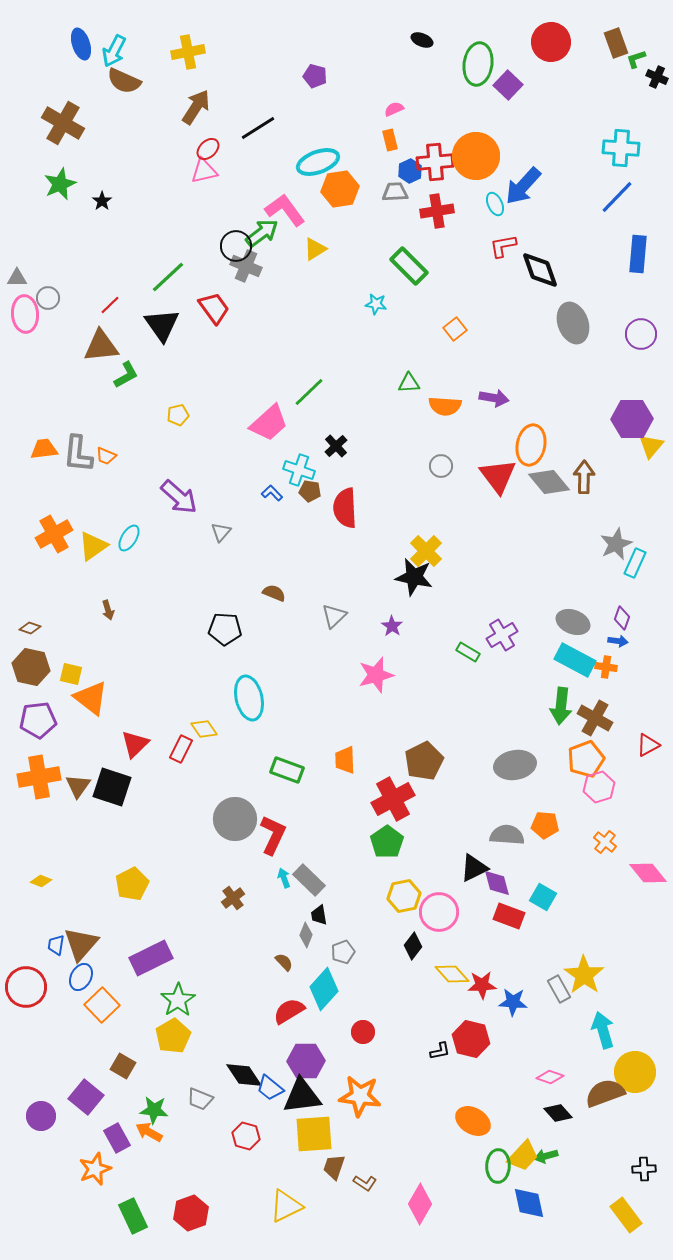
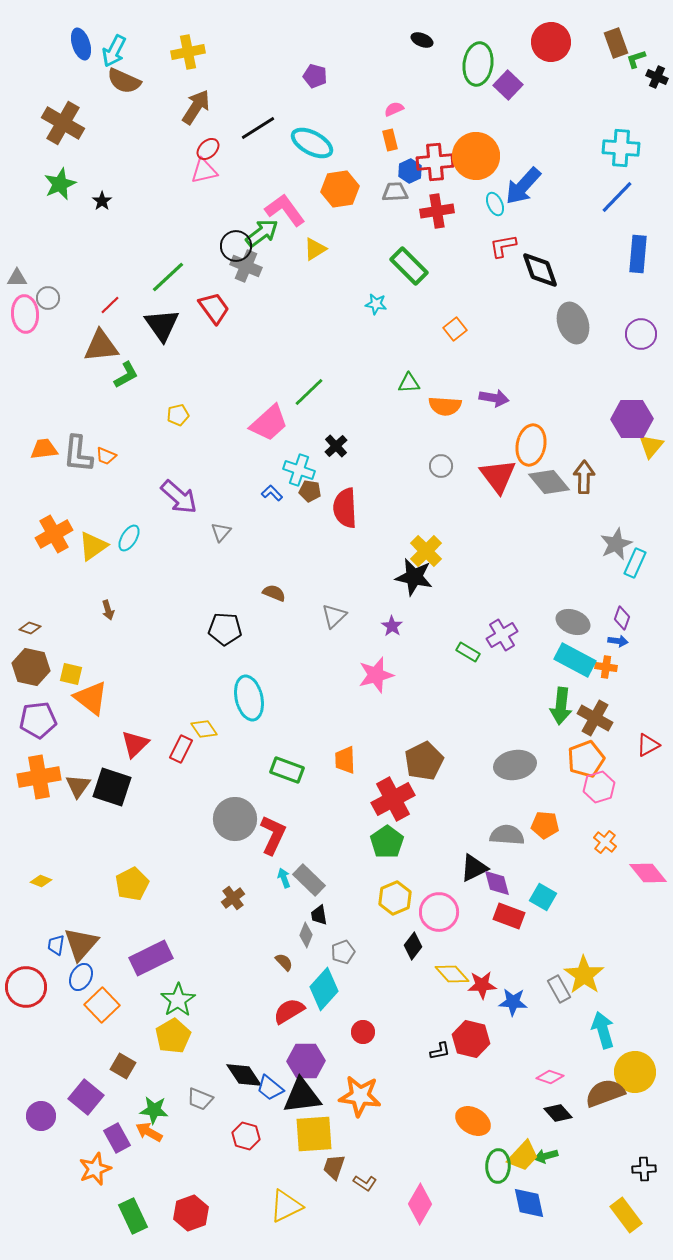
cyan ellipse at (318, 162): moved 6 px left, 19 px up; rotated 48 degrees clockwise
yellow hexagon at (404, 896): moved 9 px left, 2 px down; rotated 12 degrees counterclockwise
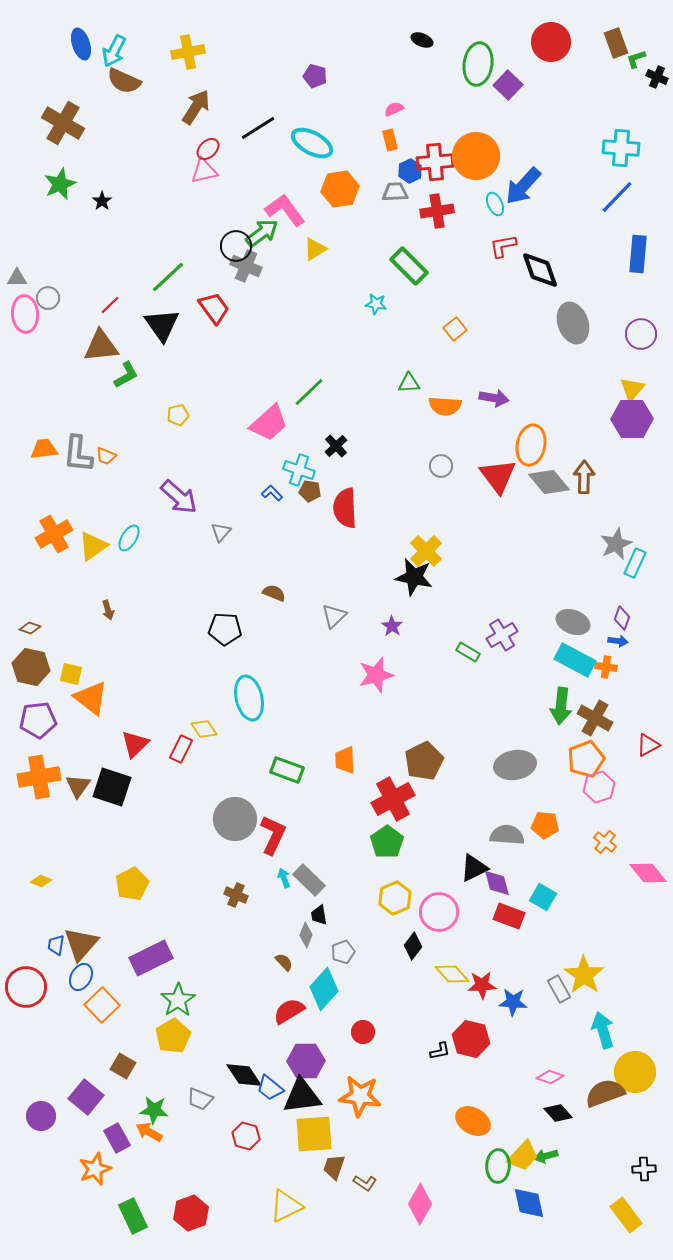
yellow triangle at (651, 446): moved 19 px left, 57 px up
brown cross at (233, 898): moved 3 px right, 3 px up; rotated 30 degrees counterclockwise
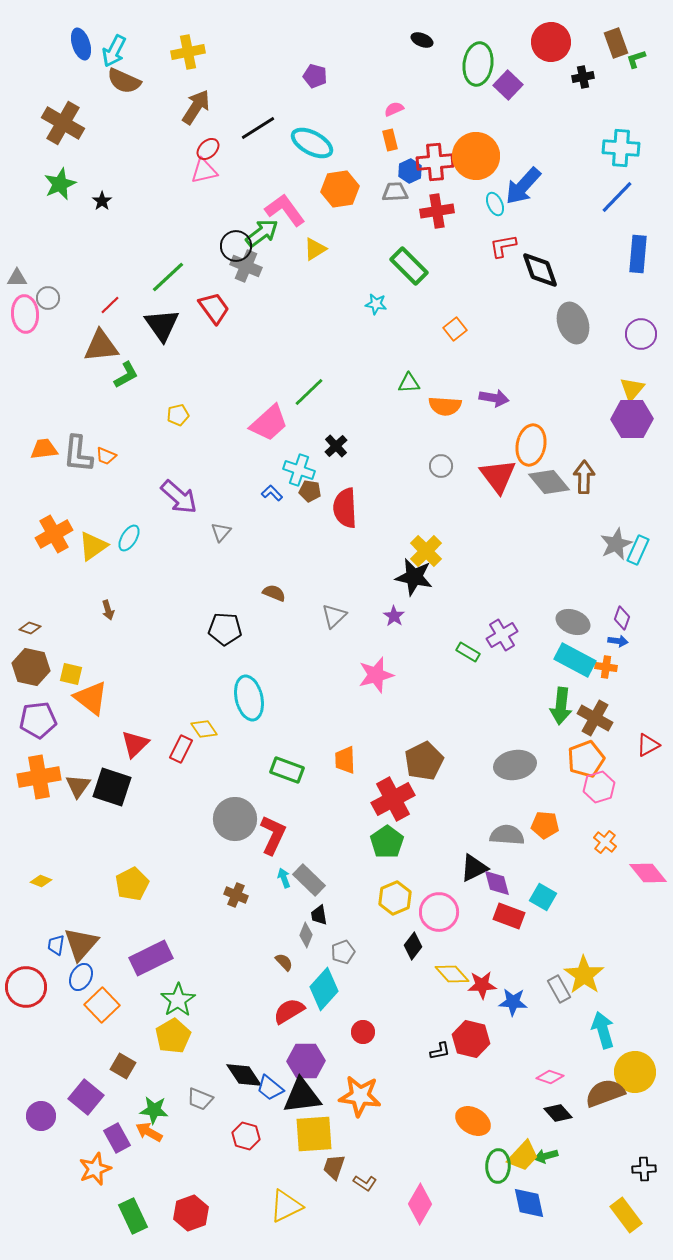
black cross at (657, 77): moved 74 px left; rotated 35 degrees counterclockwise
cyan rectangle at (635, 563): moved 3 px right, 13 px up
purple star at (392, 626): moved 2 px right, 10 px up
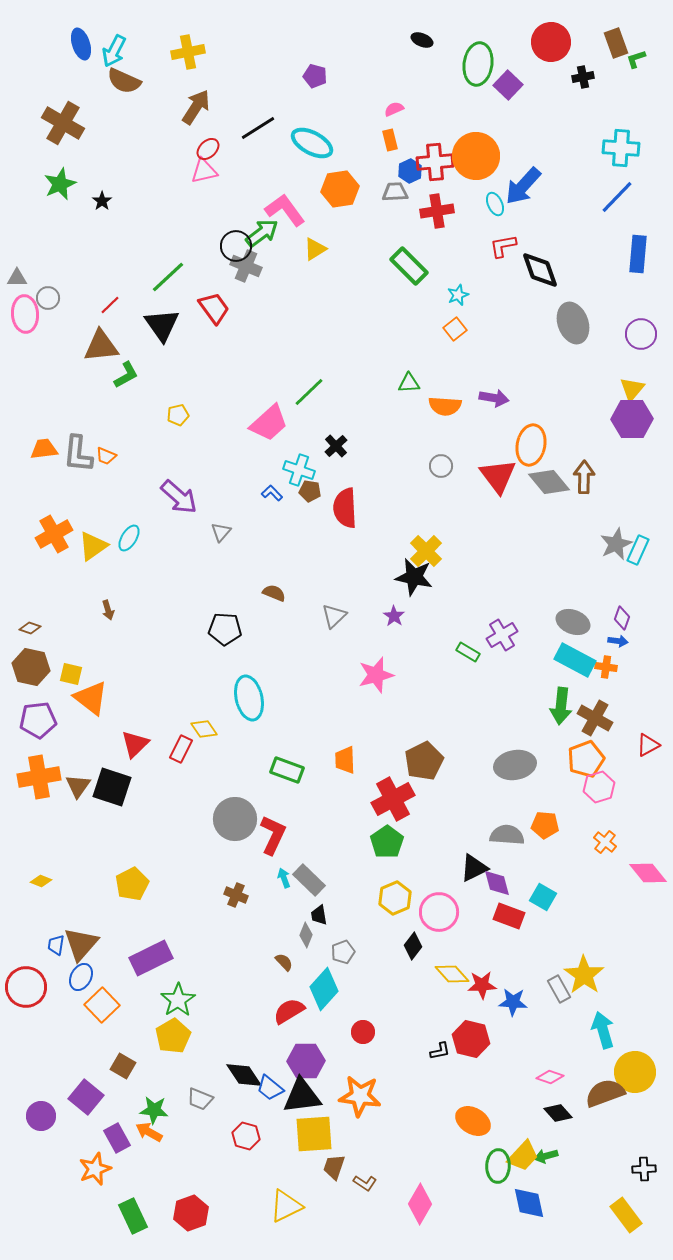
cyan star at (376, 304): moved 82 px right, 9 px up; rotated 30 degrees counterclockwise
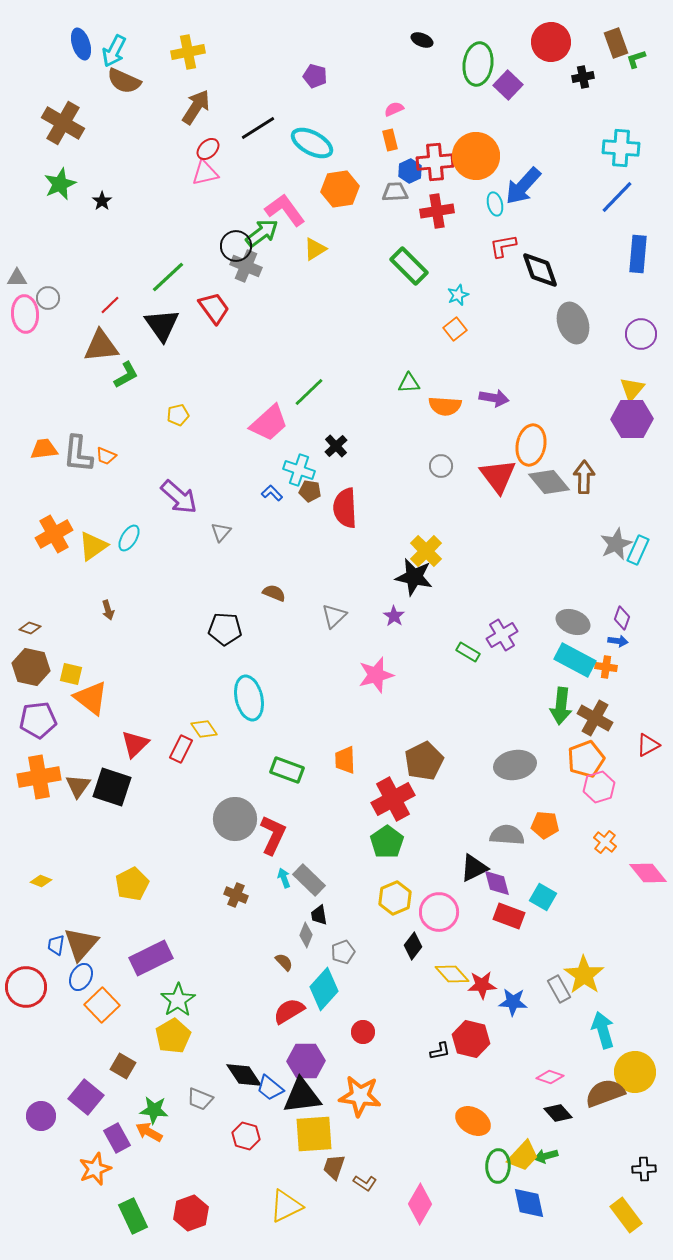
pink triangle at (204, 171): moved 1 px right, 2 px down
cyan ellipse at (495, 204): rotated 10 degrees clockwise
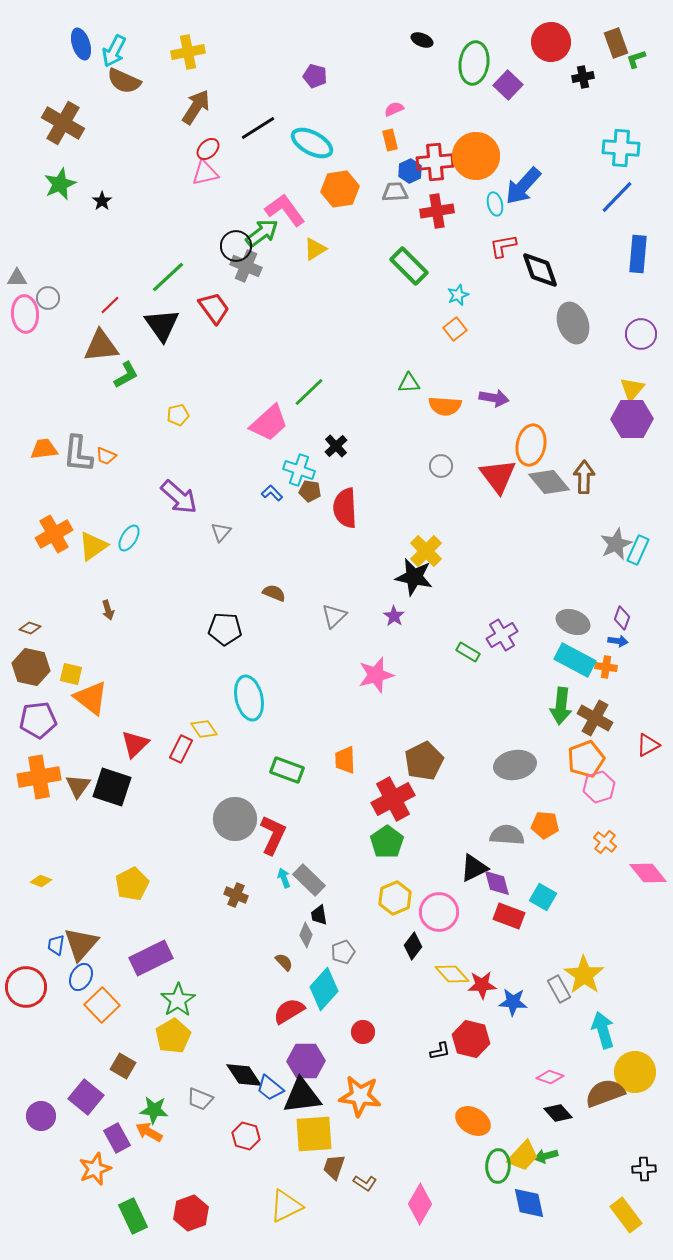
green ellipse at (478, 64): moved 4 px left, 1 px up
